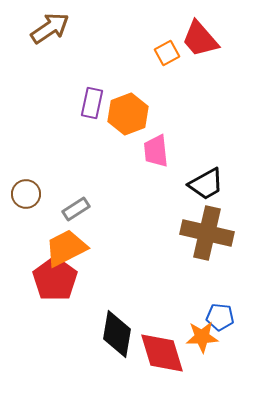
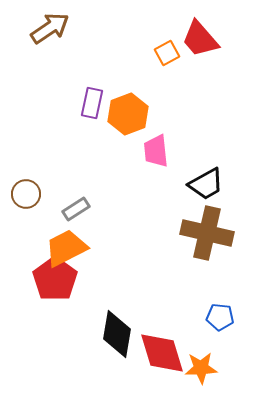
orange star: moved 1 px left, 31 px down
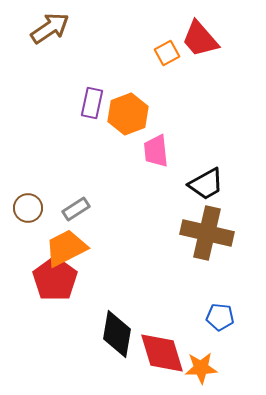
brown circle: moved 2 px right, 14 px down
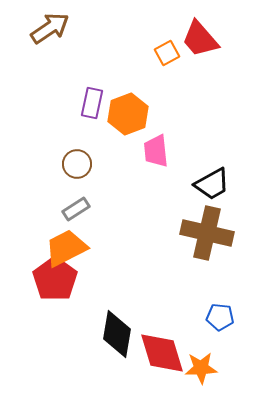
black trapezoid: moved 6 px right
brown circle: moved 49 px right, 44 px up
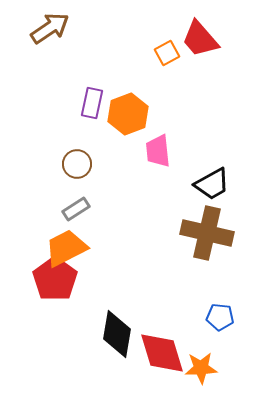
pink trapezoid: moved 2 px right
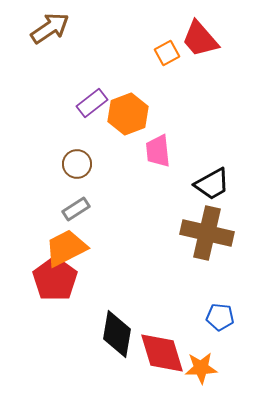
purple rectangle: rotated 40 degrees clockwise
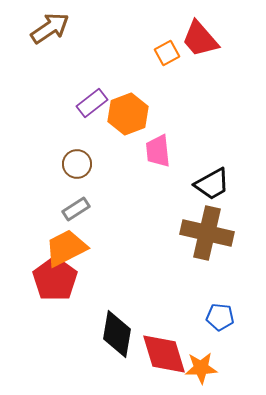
red diamond: moved 2 px right, 1 px down
